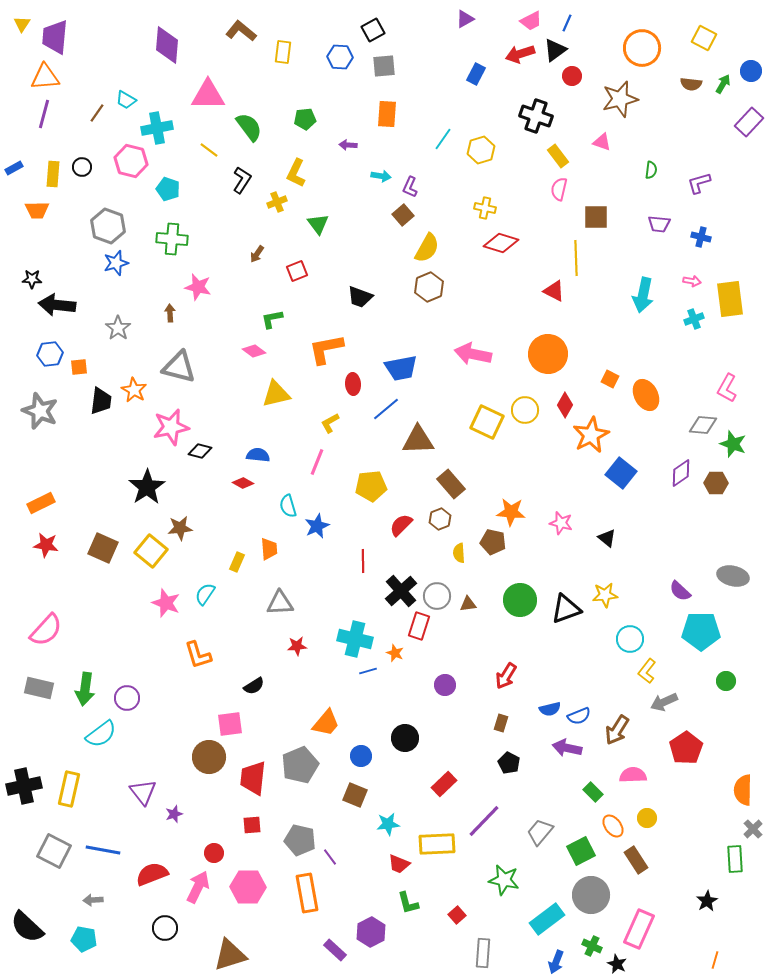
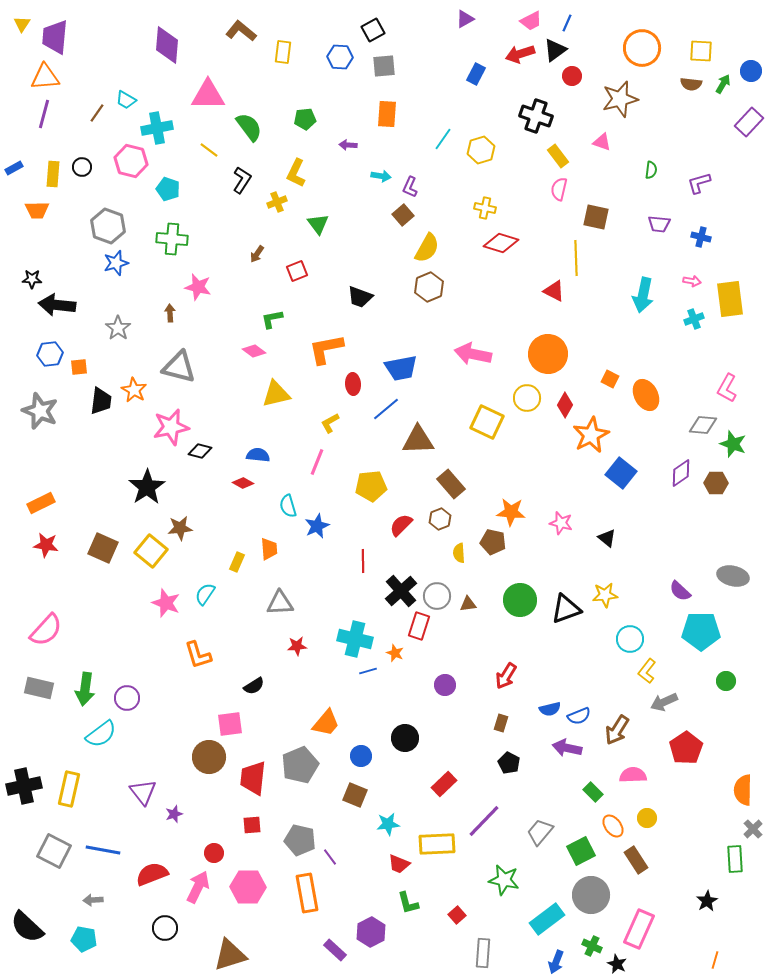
yellow square at (704, 38): moved 3 px left, 13 px down; rotated 25 degrees counterclockwise
brown square at (596, 217): rotated 12 degrees clockwise
yellow circle at (525, 410): moved 2 px right, 12 px up
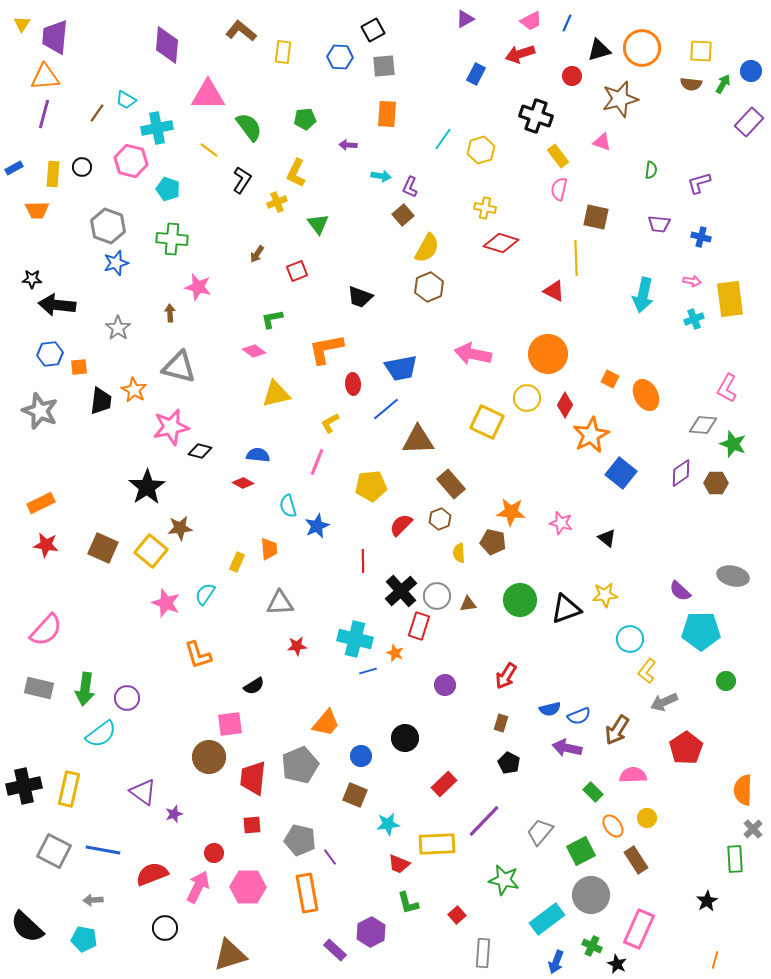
black triangle at (555, 50): moved 44 px right; rotated 20 degrees clockwise
purple triangle at (143, 792): rotated 16 degrees counterclockwise
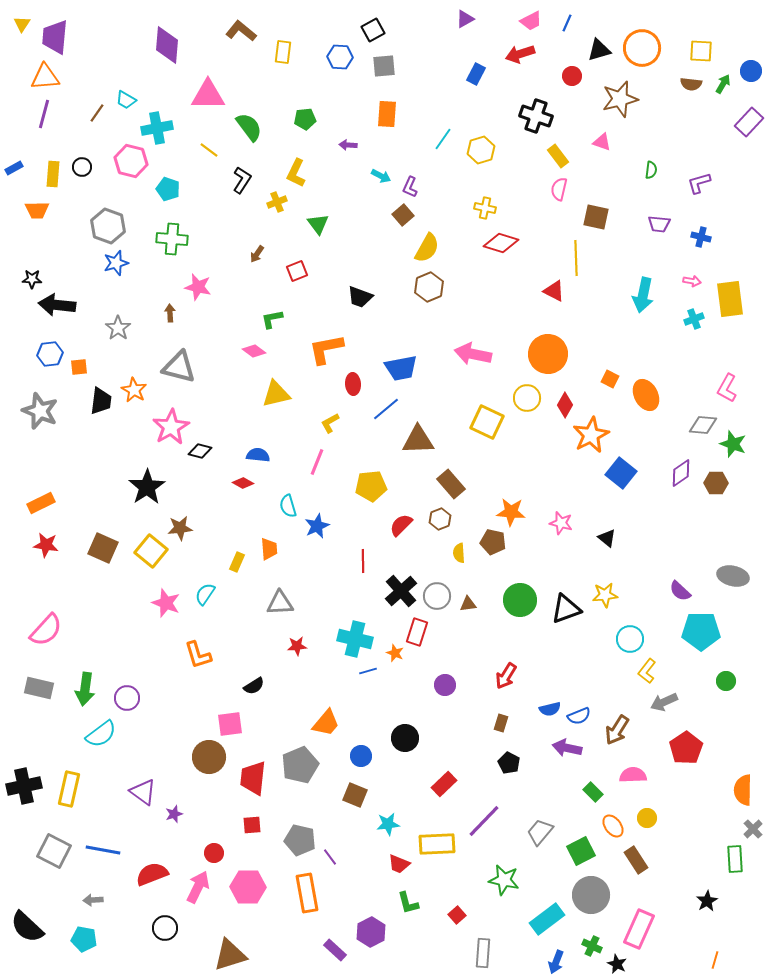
cyan arrow at (381, 176): rotated 18 degrees clockwise
pink star at (171, 427): rotated 18 degrees counterclockwise
red rectangle at (419, 626): moved 2 px left, 6 px down
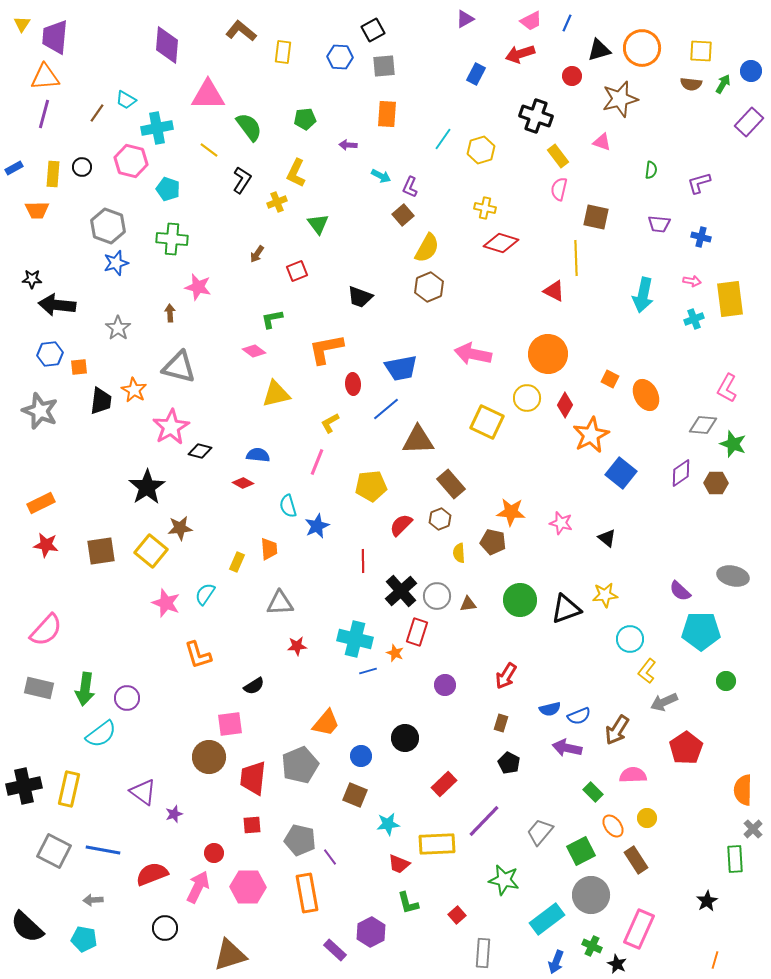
brown square at (103, 548): moved 2 px left, 3 px down; rotated 32 degrees counterclockwise
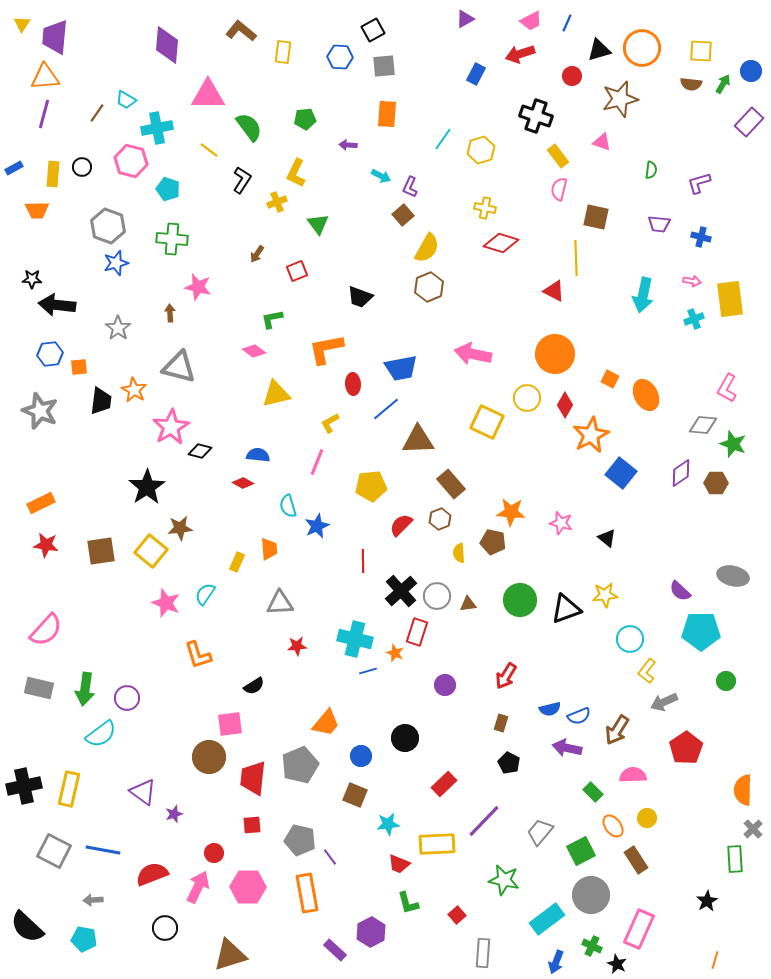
orange circle at (548, 354): moved 7 px right
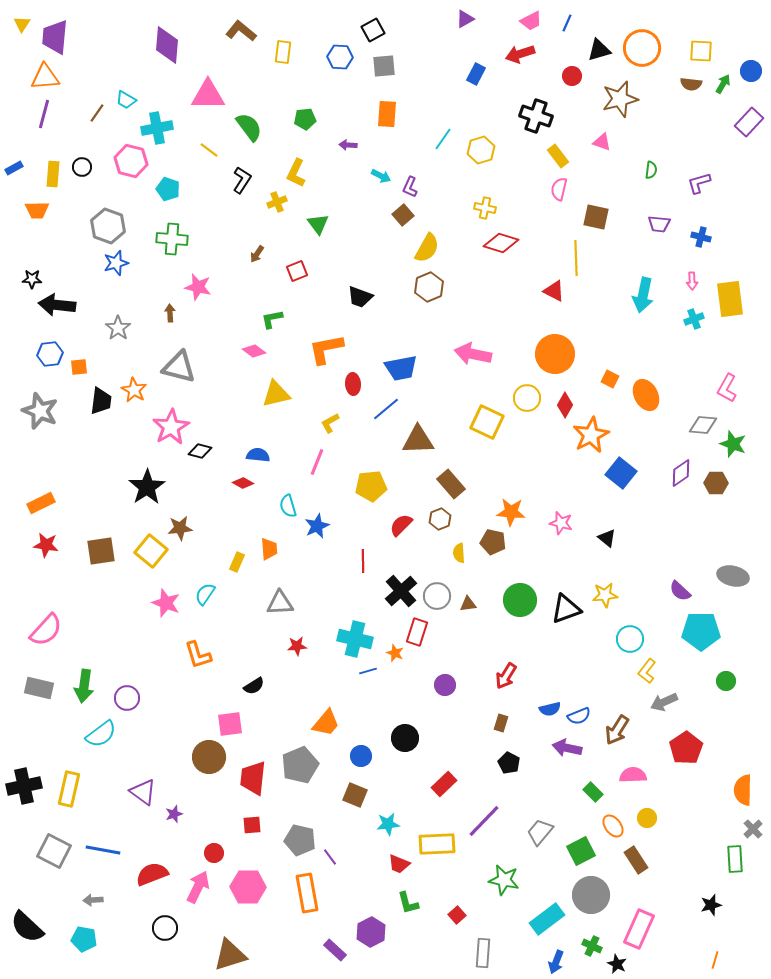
pink arrow at (692, 281): rotated 78 degrees clockwise
green arrow at (85, 689): moved 1 px left, 3 px up
black star at (707, 901): moved 4 px right, 4 px down; rotated 15 degrees clockwise
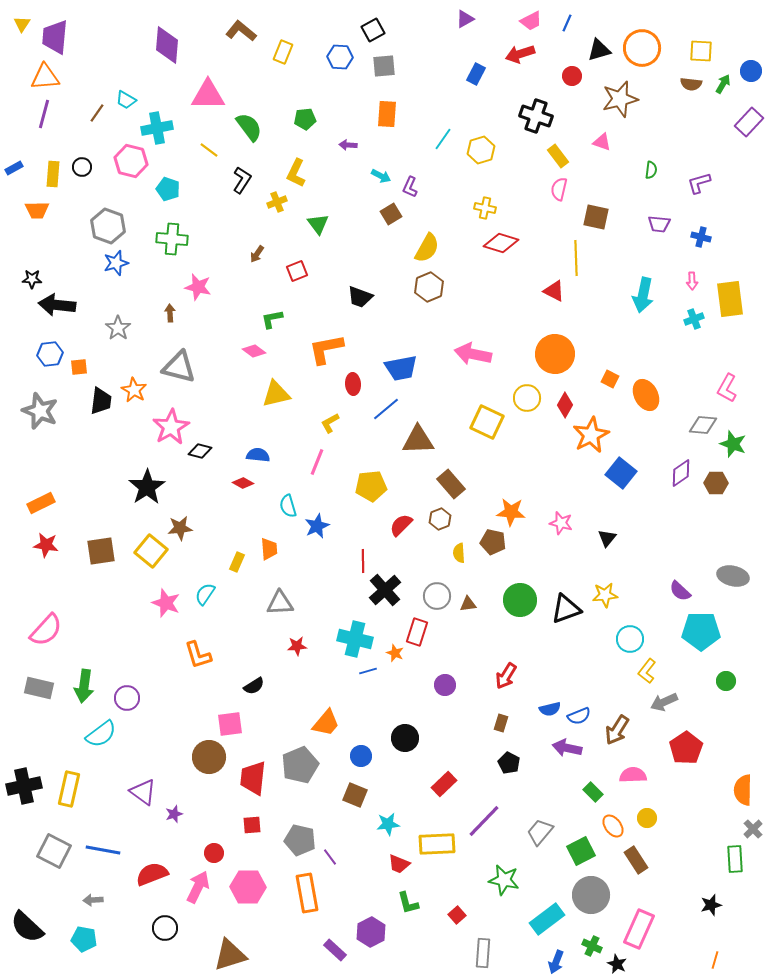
yellow rectangle at (283, 52): rotated 15 degrees clockwise
brown square at (403, 215): moved 12 px left, 1 px up; rotated 10 degrees clockwise
black triangle at (607, 538): rotated 30 degrees clockwise
black cross at (401, 591): moved 16 px left, 1 px up
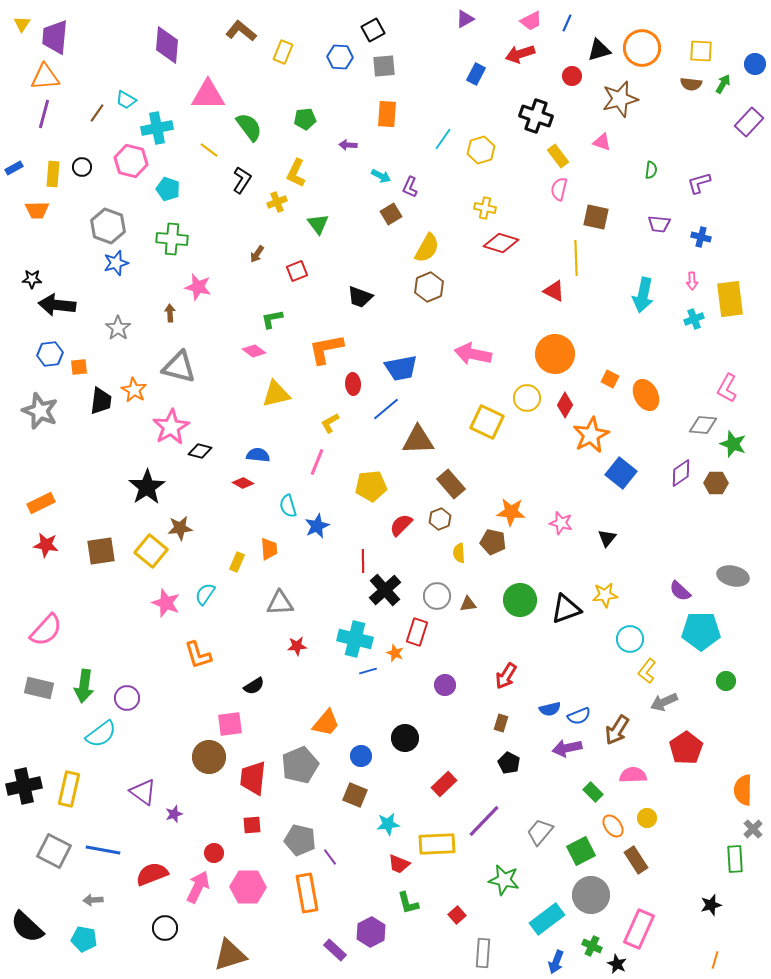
blue circle at (751, 71): moved 4 px right, 7 px up
purple arrow at (567, 748): rotated 24 degrees counterclockwise
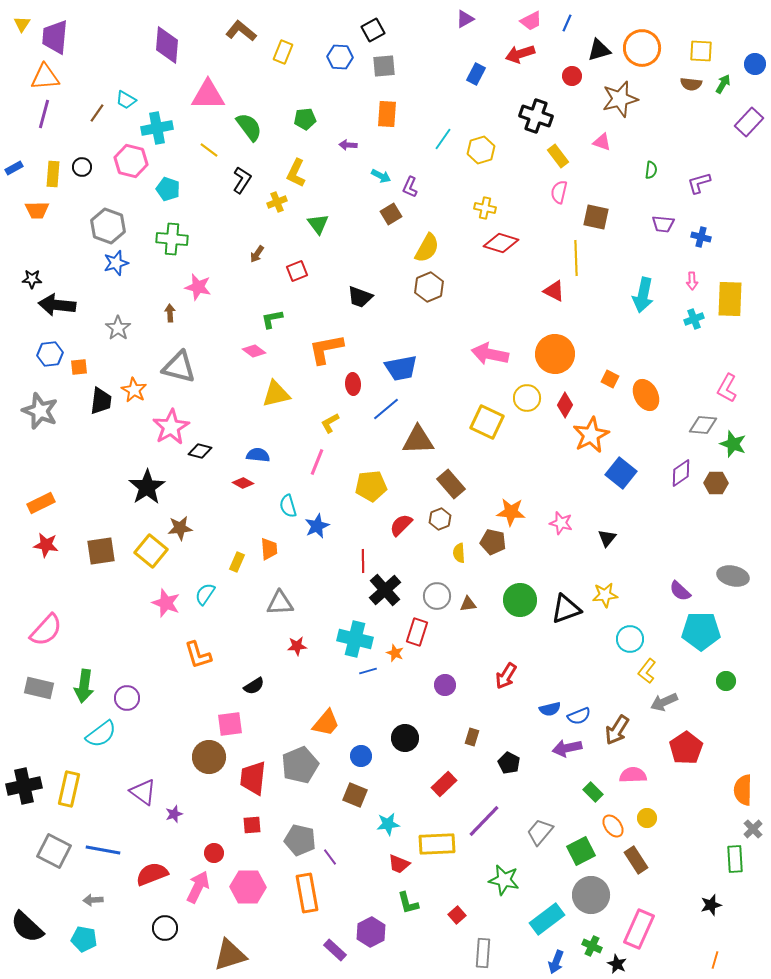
pink semicircle at (559, 189): moved 3 px down
purple trapezoid at (659, 224): moved 4 px right
yellow rectangle at (730, 299): rotated 9 degrees clockwise
pink arrow at (473, 354): moved 17 px right
brown rectangle at (501, 723): moved 29 px left, 14 px down
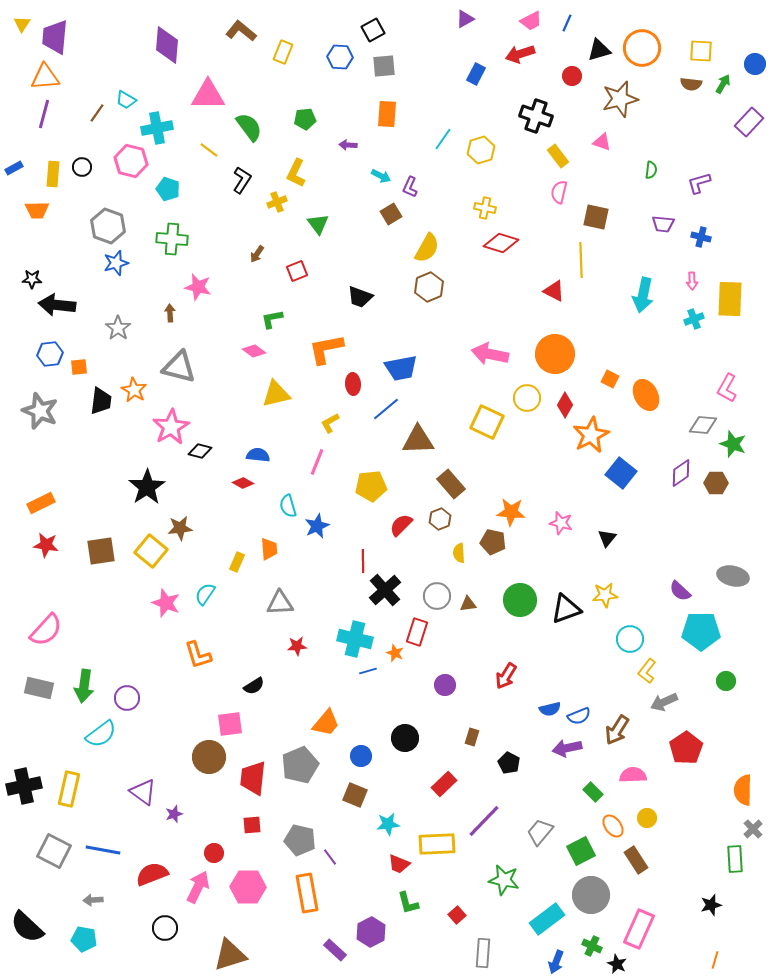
yellow line at (576, 258): moved 5 px right, 2 px down
